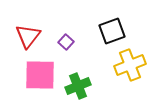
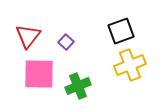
black square: moved 9 px right
pink square: moved 1 px left, 1 px up
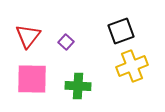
yellow cross: moved 2 px right, 1 px down
pink square: moved 7 px left, 5 px down
green cross: rotated 25 degrees clockwise
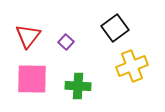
black square: moved 6 px left, 3 px up; rotated 16 degrees counterclockwise
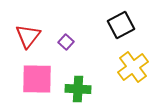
black square: moved 6 px right, 3 px up; rotated 8 degrees clockwise
yellow cross: moved 1 px right, 1 px down; rotated 16 degrees counterclockwise
pink square: moved 5 px right
green cross: moved 3 px down
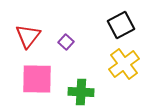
yellow cross: moved 9 px left, 3 px up
green cross: moved 3 px right, 3 px down
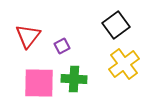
black square: moved 5 px left; rotated 8 degrees counterclockwise
purple square: moved 4 px left, 4 px down; rotated 21 degrees clockwise
pink square: moved 2 px right, 4 px down
green cross: moved 7 px left, 13 px up
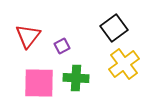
black square: moved 2 px left, 3 px down
green cross: moved 2 px right, 1 px up
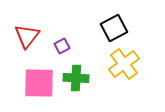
black square: rotated 8 degrees clockwise
red triangle: moved 1 px left
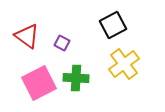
black square: moved 1 px left, 3 px up
red triangle: rotated 32 degrees counterclockwise
purple square: moved 3 px up; rotated 35 degrees counterclockwise
pink square: rotated 28 degrees counterclockwise
